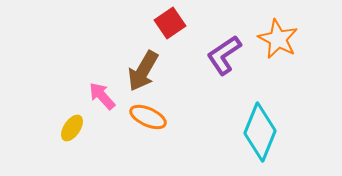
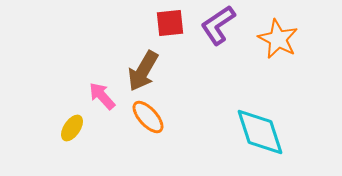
red square: rotated 28 degrees clockwise
purple L-shape: moved 6 px left, 30 px up
orange ellipse: rotated 24 degrees clockwise
cyan diamond: rotated 40 degrees counterclockwise
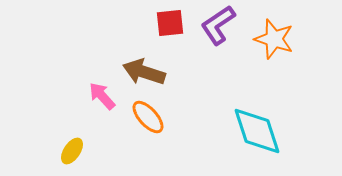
orange star: moved 4 px left; rotated 9 degrees counterclockwise
brown arrow: moved 1 px right, 1 px down; rotated 78 degrees clockwise
yellow ellipse: moved 23 px down
cyan diamond: moved 3 px left, 1 px up
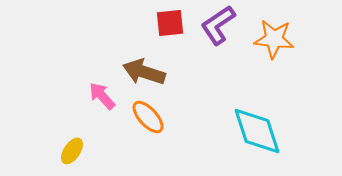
orange star: rotated 12 degrees counterclockwise
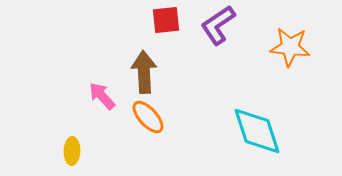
red square: moved 4 px left, 3 px up
orange star: moved 16 px right, 8 px down
brown arrow: rotated 69 degrees clockwise
yellow ellipse: rotated 32 degrees counterclockwise
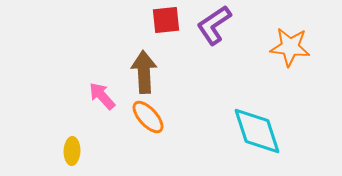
purple L-shape: moved 4 px left
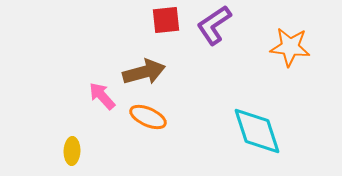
brown arrow: rotated 78 degrees clockwise
orange ellipse: rotated 24 degrees counterclockwise
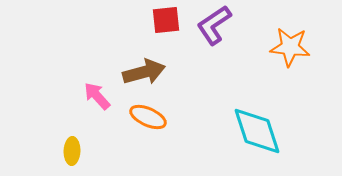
pink arrow: moved 5 px left
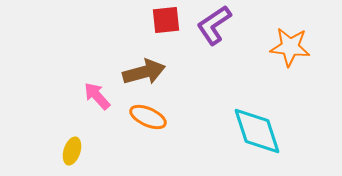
yellow ellipse: rotated 16 degrees clockwise
